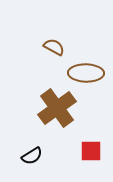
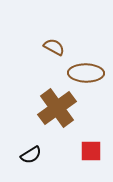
black semicircle: moved 1 px left, 1 px up
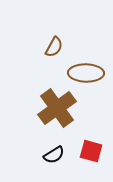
brown semicircle: rotated 90 degrees clockwise
red square: rotated 15 degrees clockwise
black semicircle: moved 23 px right
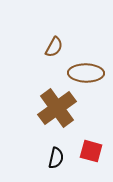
black semicircle: moved 2 px right, 3 px down; rotated 45 degrees counterclockwise
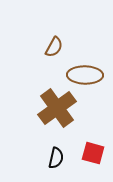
brown ellipse: moved 1 px left, 2 px down
red square: moved 2 px right, 2 px down
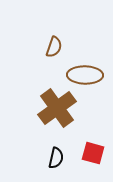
brown semicircle: rotated 10 degrees counterclockwise
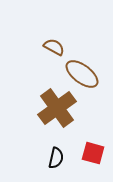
brown semicircle: rotated 80 degrees counterclockwise
brown ellipse: moved 3 px left, 1 px up; rotated 36 degrees clockwise
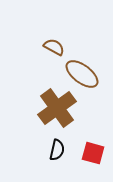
black semicircle: moved 1 px right, 8 px up
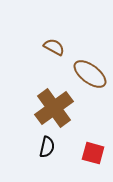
brown ellipse: moved 8 px right
brown cross: moved 3 px left
black semicircle: moved 10 px left, 3 px up
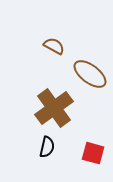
brown semicircle: moved 1 px up
